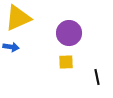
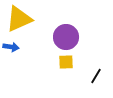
yellow triangle: moved 1 px right, 1 px down
purple circle: moved 3 px left, 4 px down
black line: moved 1 px left, 1 px up; rotated 42 degrees clockwise
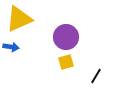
yellow square: rotated 14 degrees counterclockwise
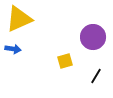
purple circle: moved 27 px right
blue arrow: moved 2 px right, 2 px down
yellow square: moved 1 px left, 1 px up
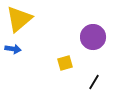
yellow triangle: rotated 16 degrees counterclockwise
yellow square: moved 2 px down
black line: moved 2 px left, 6 px down
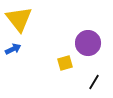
yellow triangle: rotated 28 degrees counterclockwise
purple circle: moved 5 px left, 6 px down
blue arrow: rotated 35 degrees counterclockwise
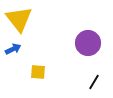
yellow square: moved 27 px left, 9 px down; rotated 21 degrees clockwise
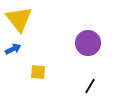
black line: moved 4 px left, 4 px down
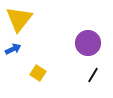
yellow triangle: rotated 16 degrees clockwise
yellow square: moved 1 px down; rotated 28 degrees clockwise
black line: moved 3 px right, 11 px up
